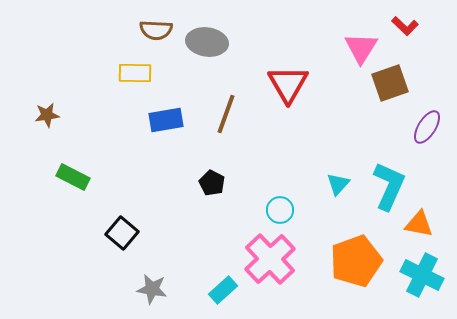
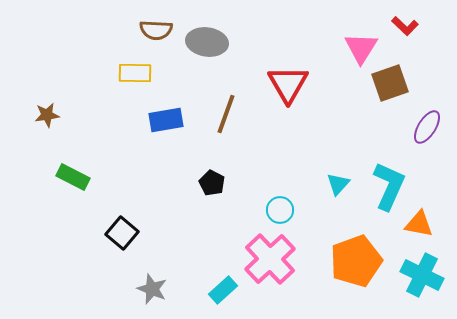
gray star: rotated 12 degrees clockwise
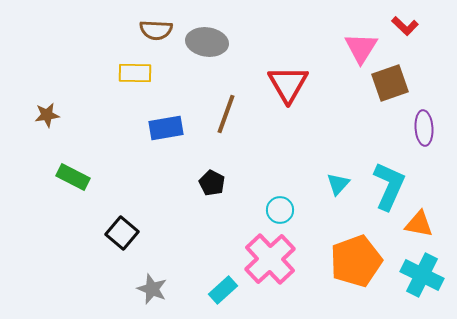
blue rectangle: moved 8 px down
purple ellipse: moved 3 px left, 1 px down; rotated 36 degrees counterclockwise
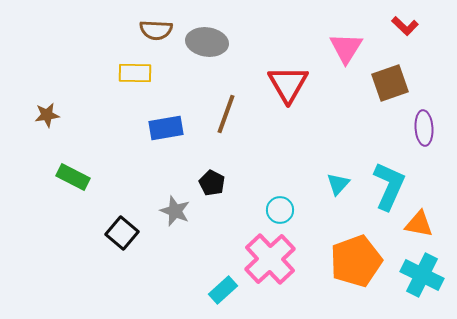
pink triangle: moved 15 px left
gray star: moved 23 px right, 78 px up
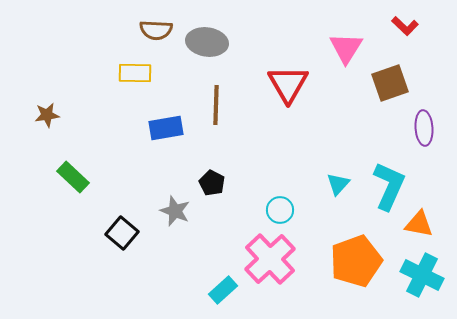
brown line: moved 10 px left, 9 px up; rotated 18 degrees counterclockwise
green rectangle: rotated 16 degrees clockwise
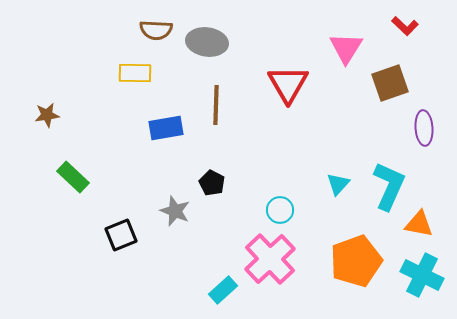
black square: moved 1 px left, 2 px down; rotated 28 degrees clockwise
